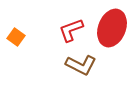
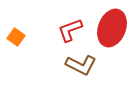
red L-shape: moved 1 px left
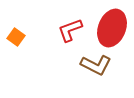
brown L-shape: moved 15 px right
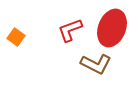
brown L-shape: moved 1 px up
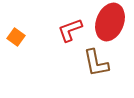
red ellipse: moved 2 px left, 6 px up
brown L-shape: moved 1 px up; rotated 52 degrees clockwise
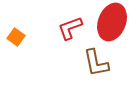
red ellipse: moved 2 px right
red L-shape: moved 2 px up
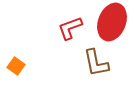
orange square: moved 29 px down
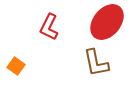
red ellipse: moved 5 px left; rotated 18 degrees clockwise
red L-shape: moved 21 px left, 1 px up; rotated 44 degrees counterclockwise
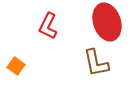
red ellipse: rotated 57 degrees counterclockwise
red L-shape: moved 1 px left, 1 px up
